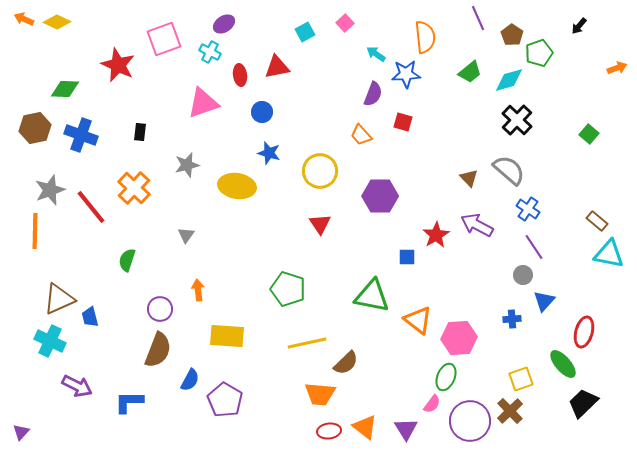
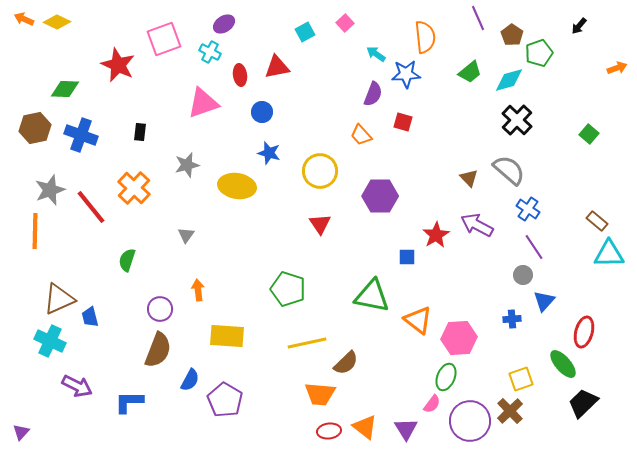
cyan triangle at (609, 254): rotated 12 degrees counterclockwise
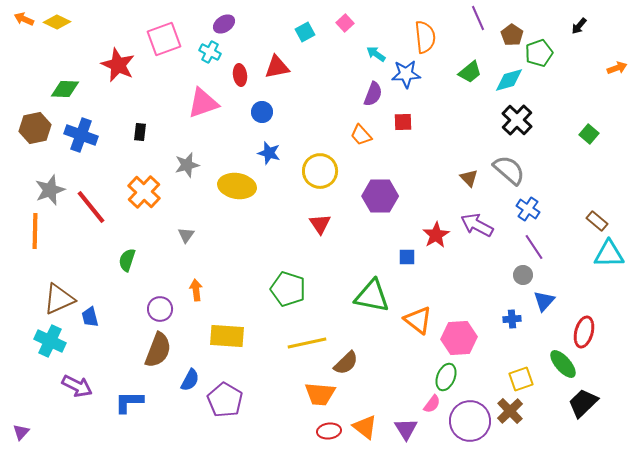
red square at (403, 122): rotated 18 degrees counterclockwise
orange cross at (134, 188): moved 10 px right, 4 px down
orange arrow at (198, 290): moved 2 px left
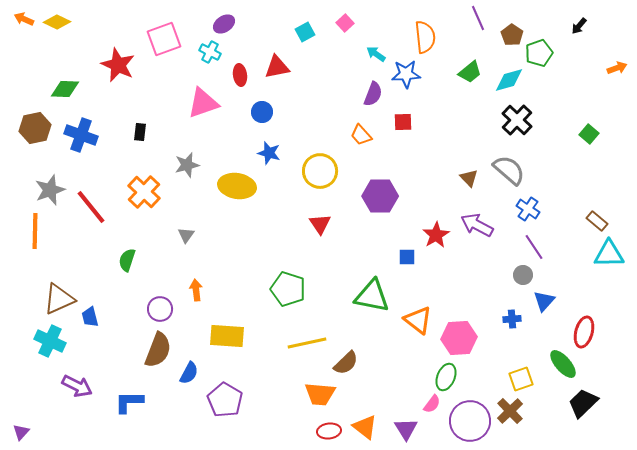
blue semicircle at (190, 380): moved 1 px left, 7 px up
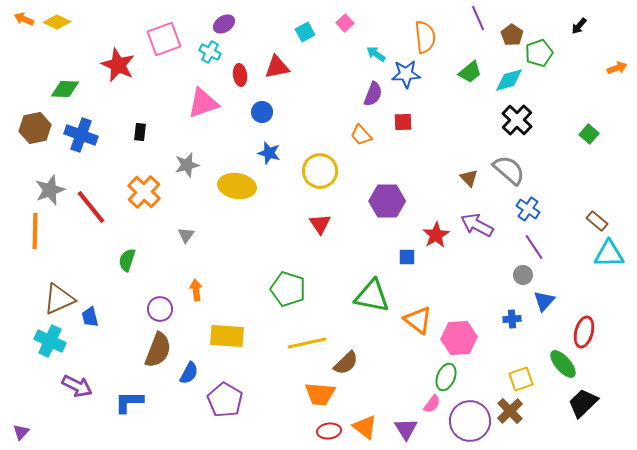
purple hexagon at (380, 196): moved 7 px right, 5 px down
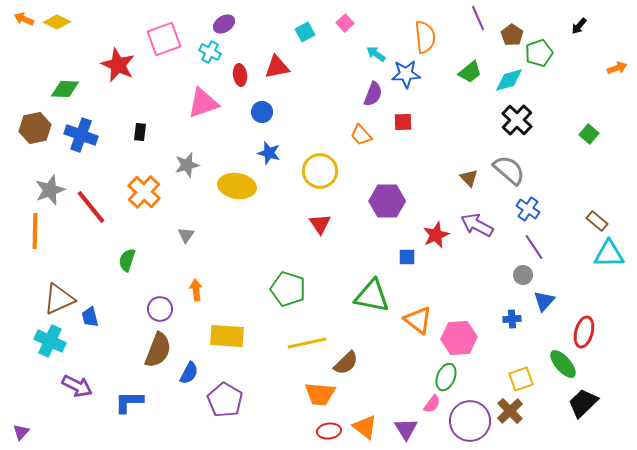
red star at (436, 235): rotated 8 degrees clockwise
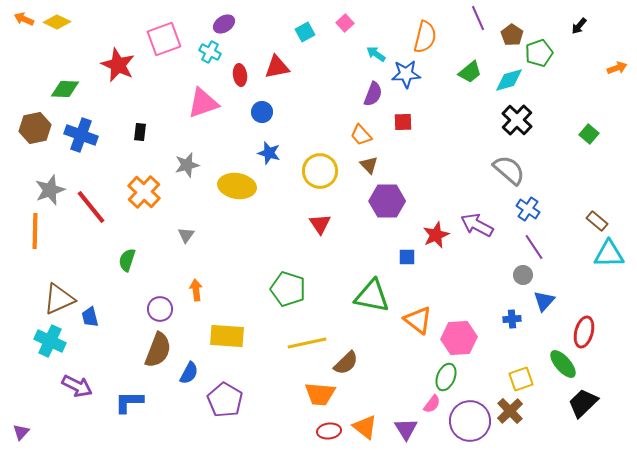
orange semicircle at (425, 37): rotated 20 degrees clockwise
brown triangle at (469, 178): moved 100 px left, 13 px up
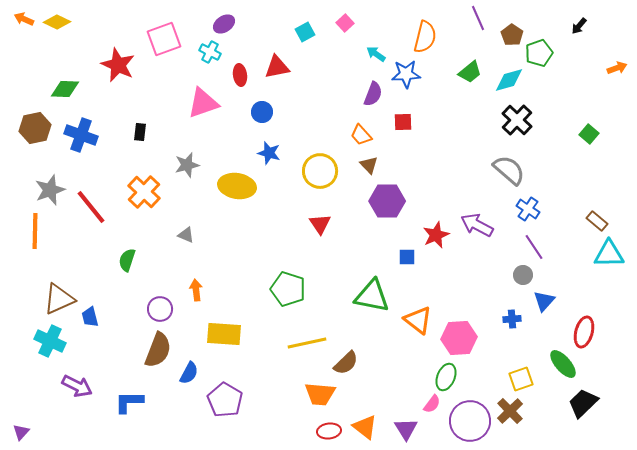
gray triangle at (186, 235): rotated 42 degrees counterclockwise
yellow rectangle at (227, 336): moved 3 px left, 2 px up
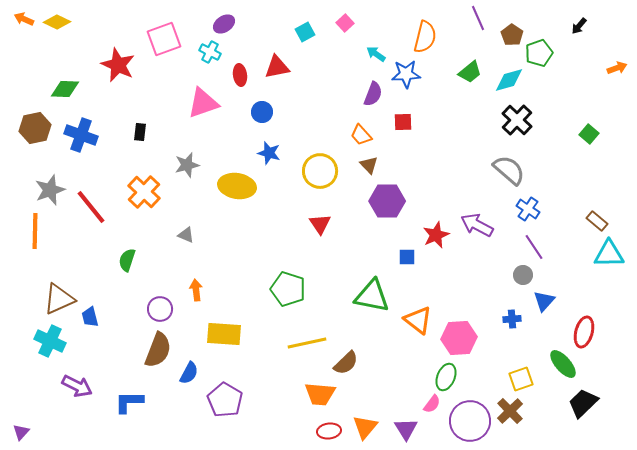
orange triangle at (365, 427): rotated 32 degrees clockwise
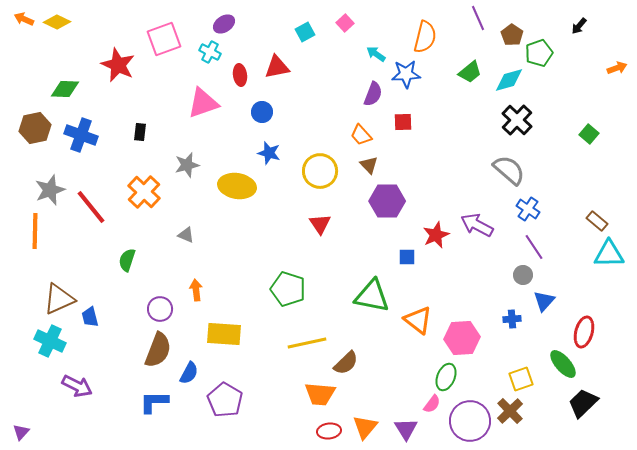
pink hexagon at (459, 338): moved 3 px right
blue L-shape at (129, 402): moved 25 px right
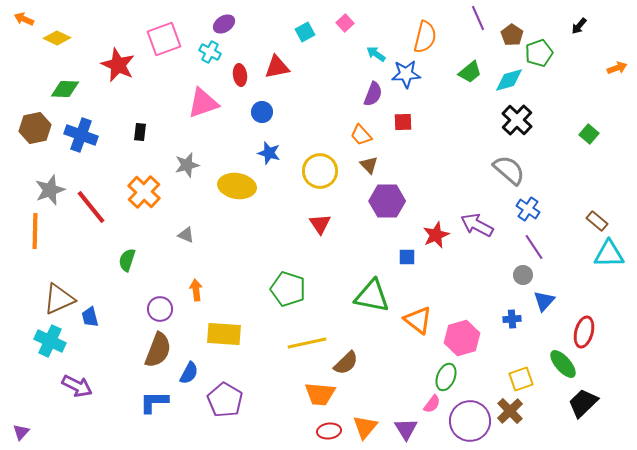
yellow diamond at (57, 22): moved 16 px down
pink hexagon at (462, 338): rotated 12 degrees counterclockwise
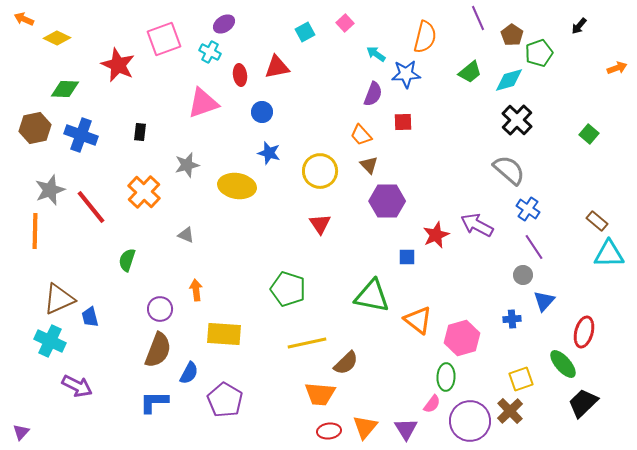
green ellipse at (446, 377): rotated 20 degrees counterclockwise
